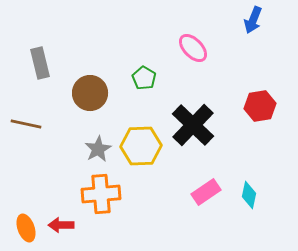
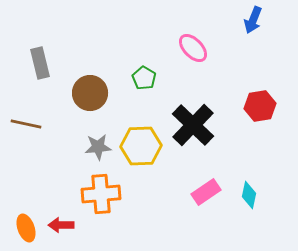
gray star: moved 2 px up; rotated 24 degrees clockwise
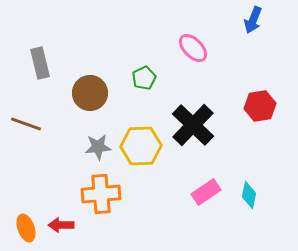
green pentagon: rotated 15 degrees clockwise
brown line: rotated 8 degrees clockwise
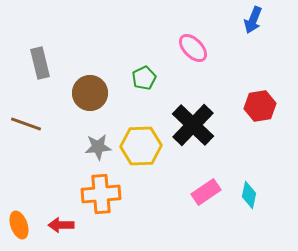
orange ellipse: moved 7 px left, 3 px up
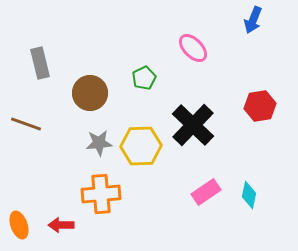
gray star: moved 1 px right, 4 px up
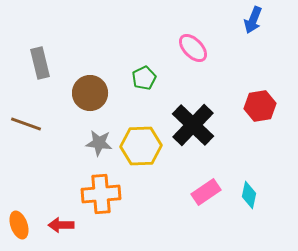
gray star: rotated 12 degrees clockwise
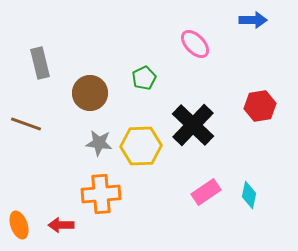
blue arrow: rotated 112 degrees counterclockwise
pink ellipse: moved 2 px right, 4 px up
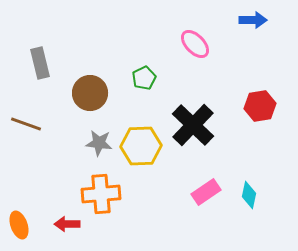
red arrow: moved 6 px right, 1 px up
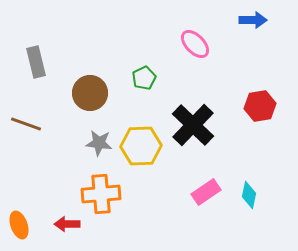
gray rectangle: moved 4 px left, 1 px up
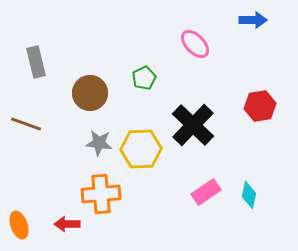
yellow hexagon: moved 3 px down
